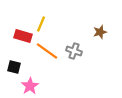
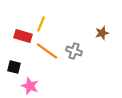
brown star: moved 2 px right, 1 px down
pink star: rotated 18 degrees counterclockwise
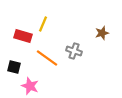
yellow line: moved 2 px right
orange line: moved 7 px down
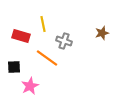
yellow line: rotated 35 degrees counterclockwise
red rectangle: moved 2 px left
gray cross: moved 10 px left, 10 px up
black square: rotated 16 degrees counterclockwise
pink star: rotated 24 degrees clockwise
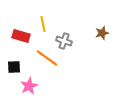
pink star: moved 1 px left
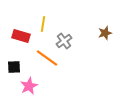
yellow line: rotated 21 degrees clockwise
brown star: moved 3 px right
gray cross: rotated 35 degrees clockwise
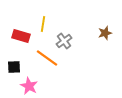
pink star: rotated 18 degrees counterclockwise
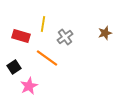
gray cross: moved 1 px right, 4 px up
black square: rotated 32 degrees counterclockwise
pink star: rotated 18 degrees clockwise
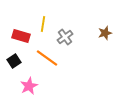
black square: moved 6 px up
